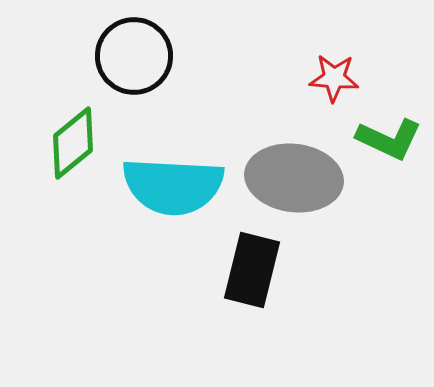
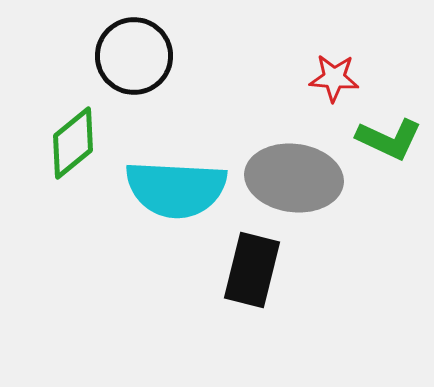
cyan semicircle: moved 3 px right, 3 px down
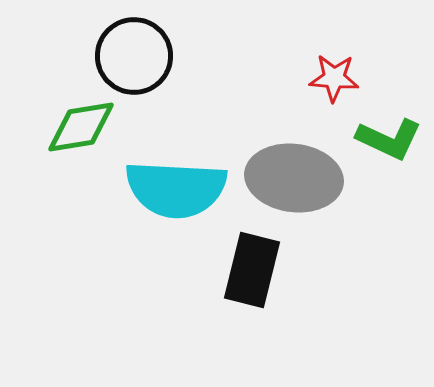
green diamond: moved 8 px right, 16 px up; rotated 30 degrees clockwise
